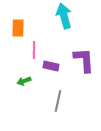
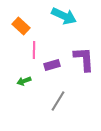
cyan arrow: rotated 130 degrees clockwise
orange rectangle: moved 3 px right, 2 px up; rotated 48 degrees counterclockwise
purple L-shape: moved 1 px up
purple rectangle: moved 1 px right, 1 px up; rotated 28 degrees counterclockwise
gray line: rotated 20 degrees clockwise
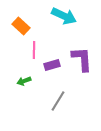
purple L-shape: moved 2 px left
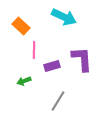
cyan arrow: moved 1 px down
purple rectangle: moved 1 px down
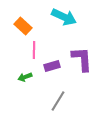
orange rectangle: moved 2 px right
green arrow: moved 1 px right, 4 px up
